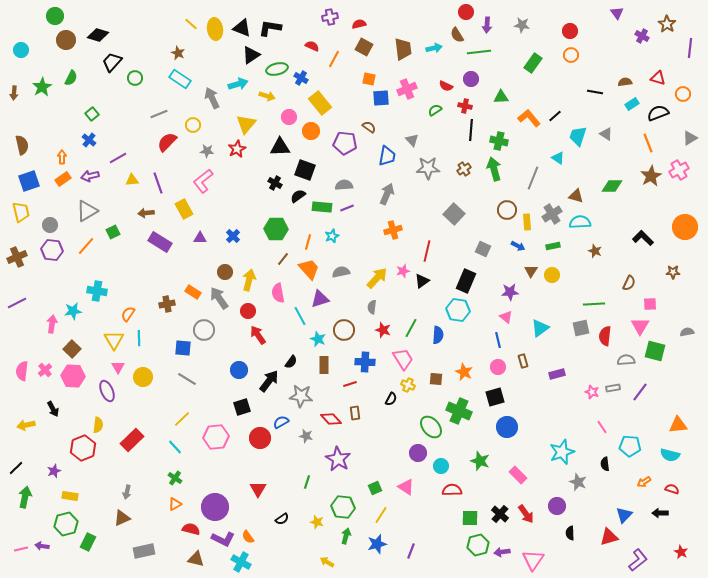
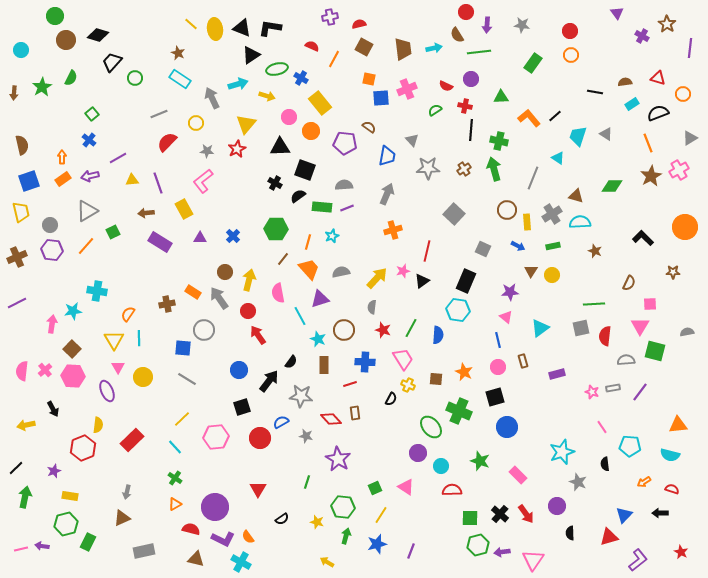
yellow circle at (193, 125): moved 3 px right, 2 px up
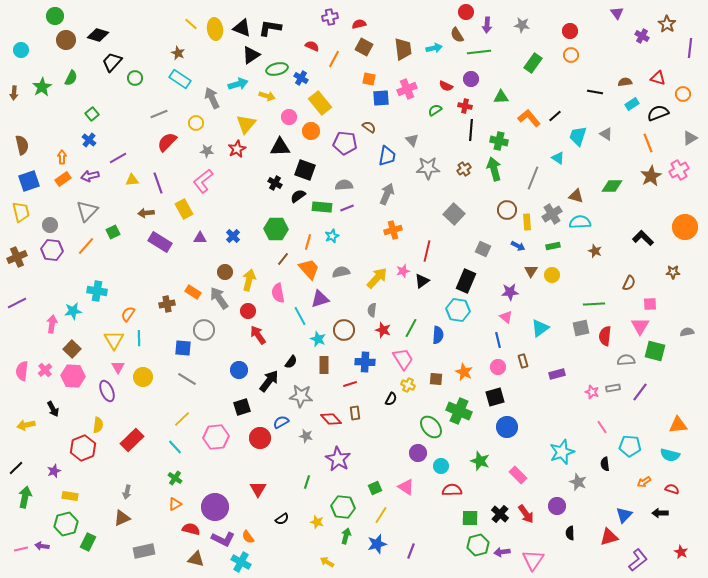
gray triangle at (87, 211): rotated 15 degrees counterclockwise
gray semicircle at (372, 307): moved 3 px down
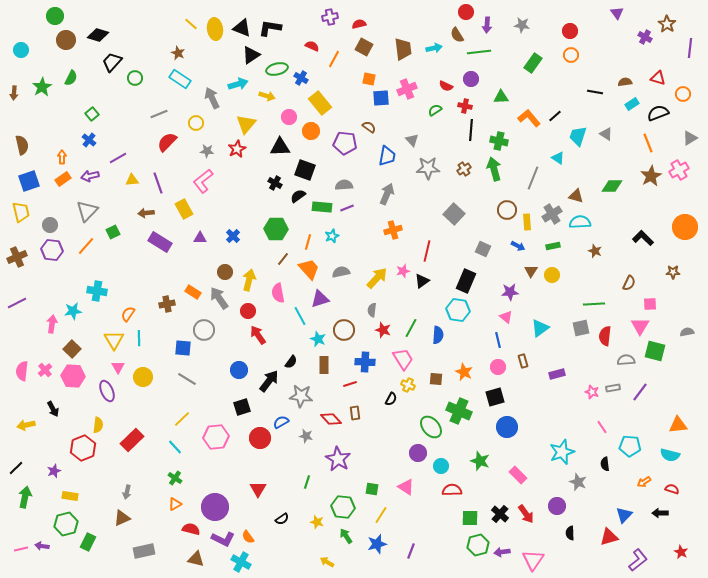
purple cross at (642, 36): moved 3 px right, 1 px down
green square at (375, 488): moved 3 px left, 1 px down; rotated 32 degrees clockwise
green arrow at (346, 536): rotated 49 degrees counterclockwise
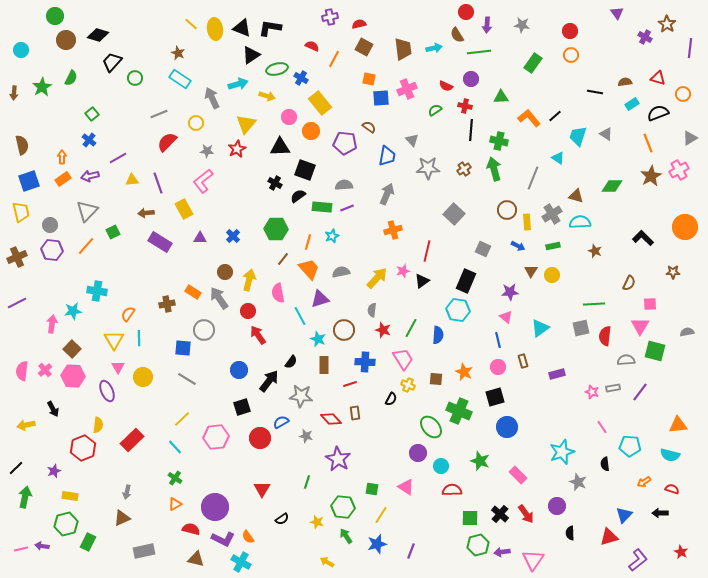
red triangle at (258, 489): moved 4 px right
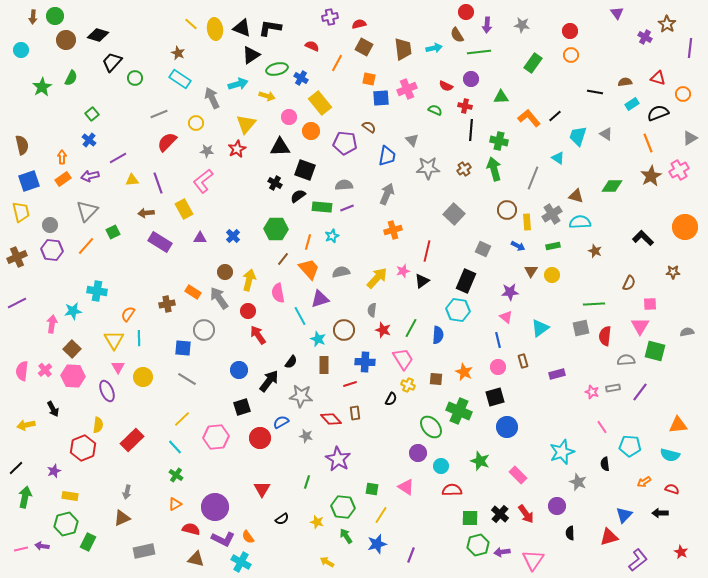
orange line at (334, 59): moved 3 px right, 4 px down
brown arrow at (14, 93): moved 19 px right, 76 px up
green semicircle at (435, 110): rotated 56 degrees clockwise
green cross at (175, 478): moved 1 px right, 3 px up
purple line at (411, 551): moved 4 px down
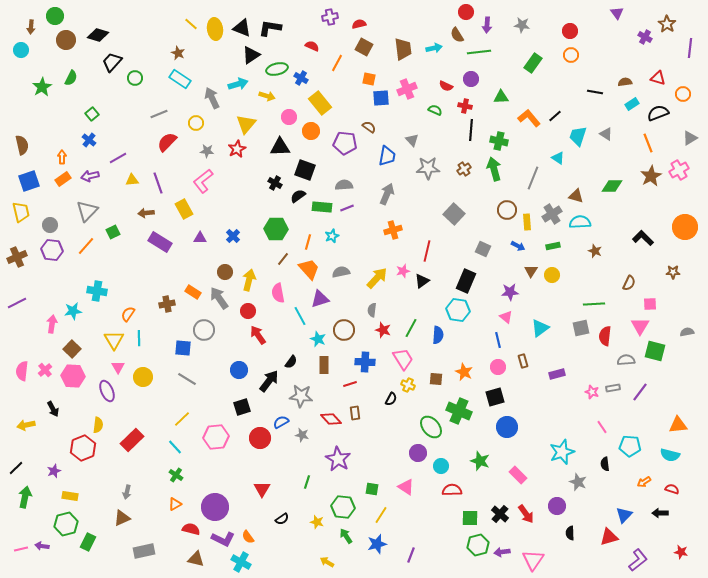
brown arrow at (33, 17): moved 2 px left, 10 px down
gray star at (306, 436): moved 4 px left, 1 px up
red star at (681, 552): rotated 16 degrees counterclockwise
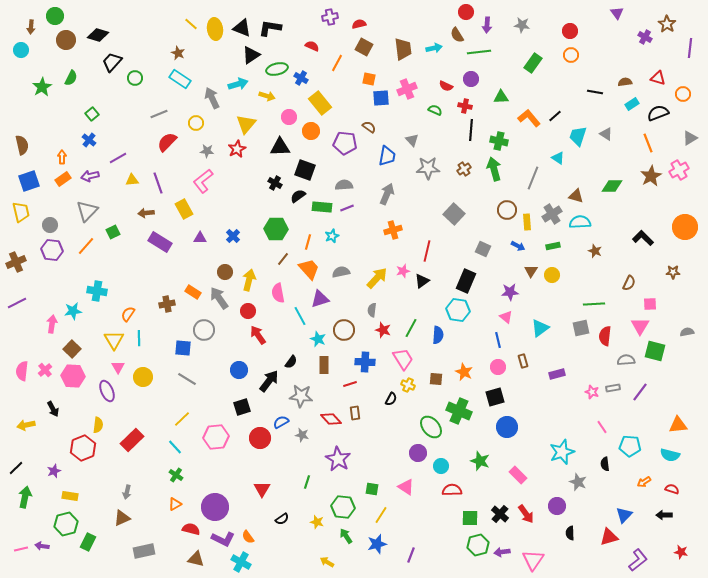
brown cross at (17, 257): moved 1 px left, 5 px down
black arrow at (660, 513): moved 4 px right, 2 px down
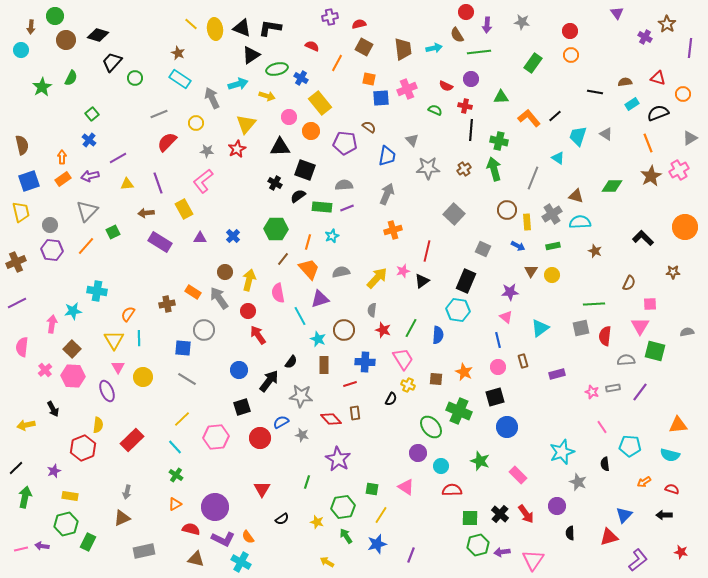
gray star at (522, 25): moved 3 px up
yellow triangle at (132, 180): moved 5 px left, 4 px down
pink semicircle at (22, 371): moved 24 px up
green hexagon at (343, 507): rotated 15 degrees counterclockwise
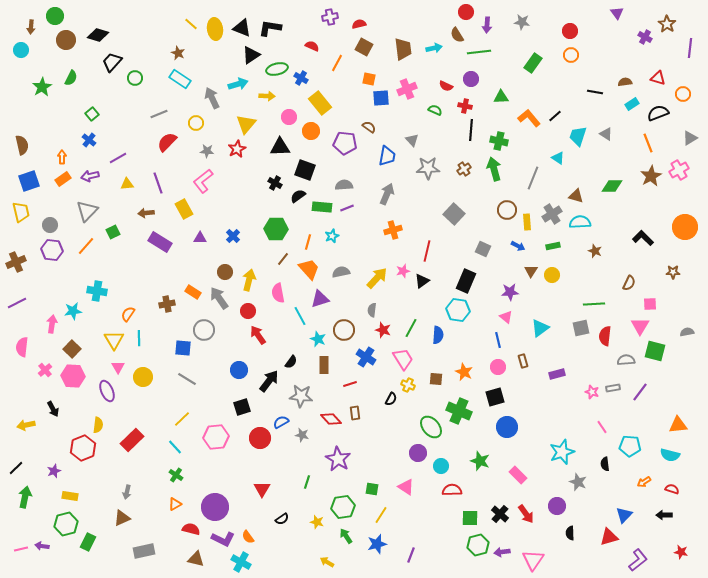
yellow arrow at (267, 96): rotated 14 degrees counterclockwise
blue cross at (365, 362): moved 1 px right, 5 px up; rotated 30 degrees clockwise
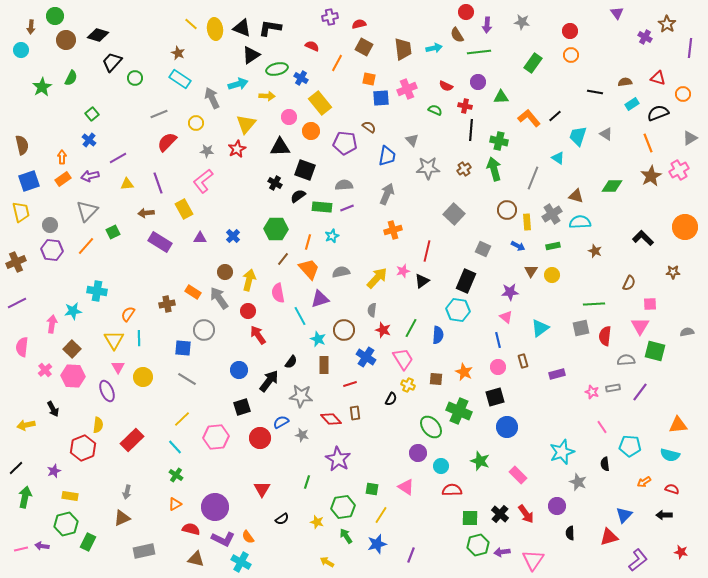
purple circle at (471, 79): moved 7 px right, 3 px down
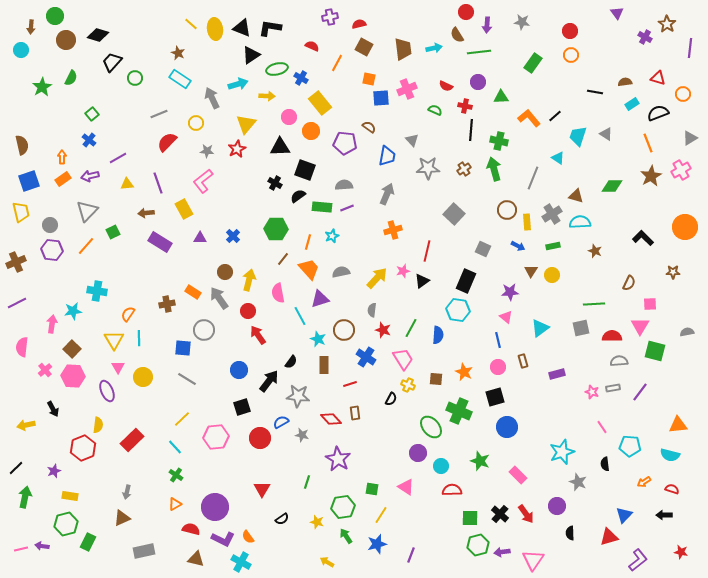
pink cross at (679, 170): moved 2 px right
red semicircle at (605, 336): moved 7 px right; rotated 84 degrees clockwise
gray semicircle at (626, 360): moved 7 px left, 1 px down
gray star at (301, 396): moved 3 px left
